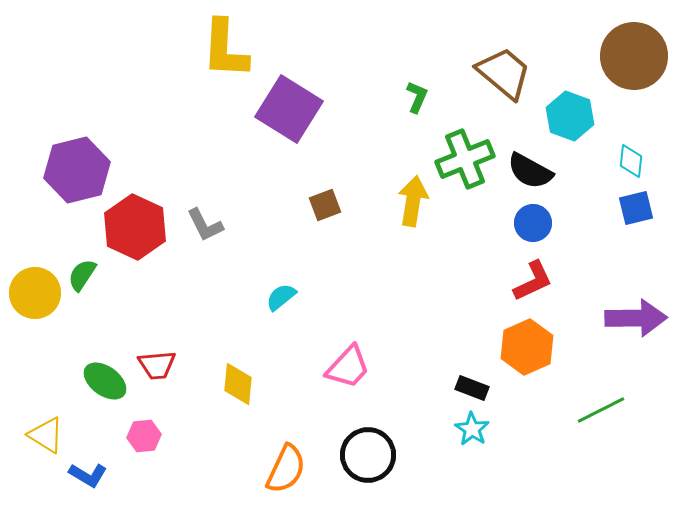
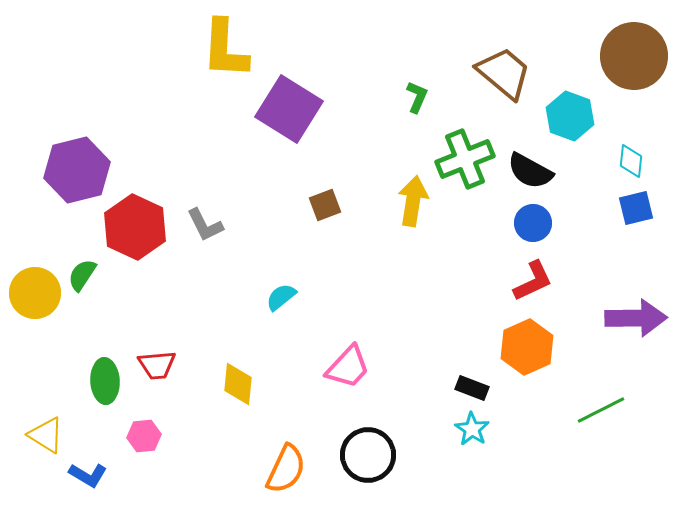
green ellipse: rotated 51 degrees clockwise
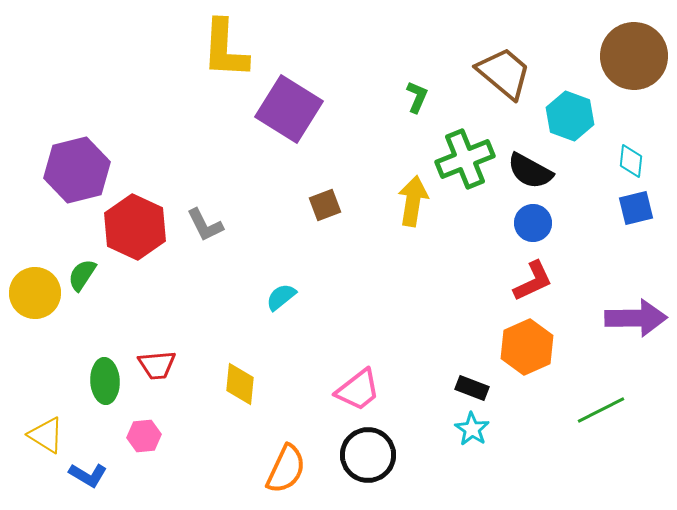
pink trapezoid: moved 10 px right, 23 px down; rotated 9 degrees clockwise
yellow diamond: moved 2 px right
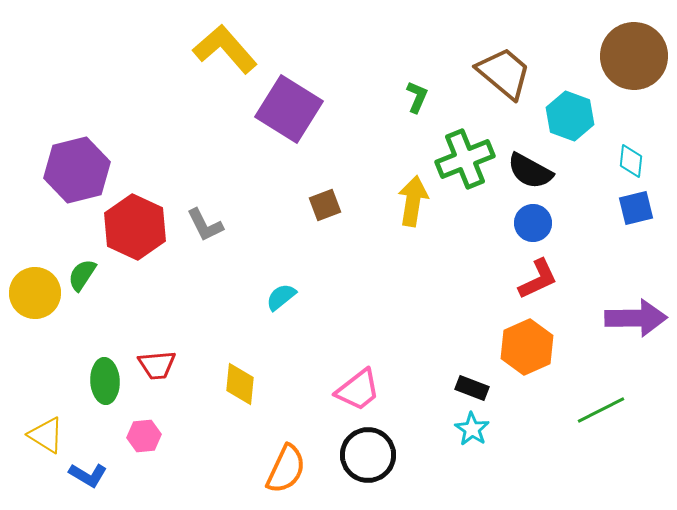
yellow L-shape: rotated 136 degrees clockwise
red L-shape: moved 5 px right, 2 px up
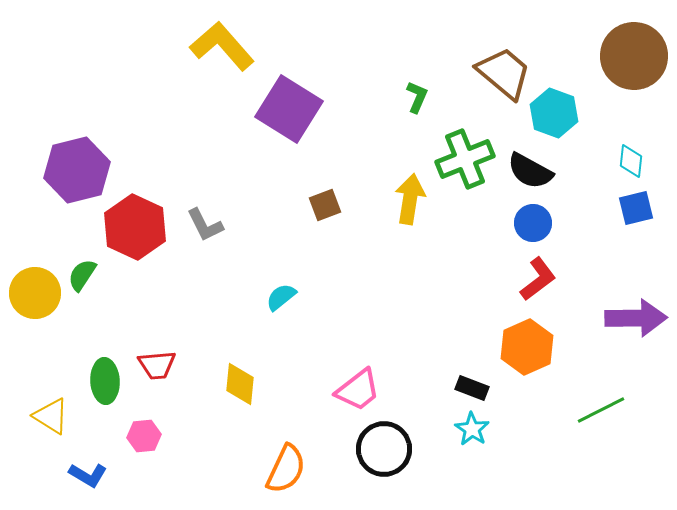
yellow L-shape: moved 3 px left, 3 px up
cyan hexagon: moved 16 px left, 3 px up
yellow arrow: moved 3 px left, 2 px up
red L-shape: rotated 12 degrees counterclockwise
yellow triangle: moved 5 px right, 19 px up
black circle: moved 16 px right, 6 px up
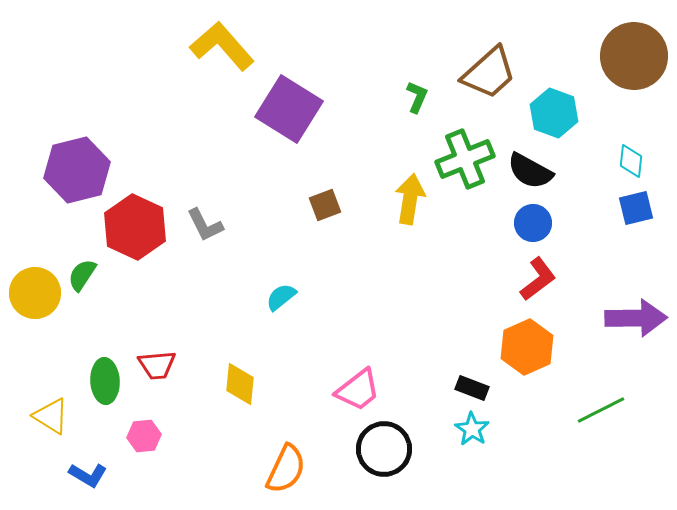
brown trapezoid: moved 15 px left; rotated 98 degrees clockwise
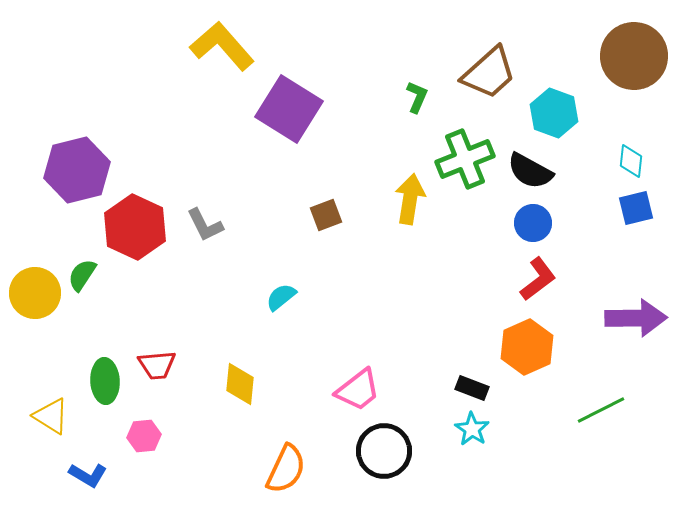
brown square: moved 1 px right, 10 px down
black circle: moved 2 px down
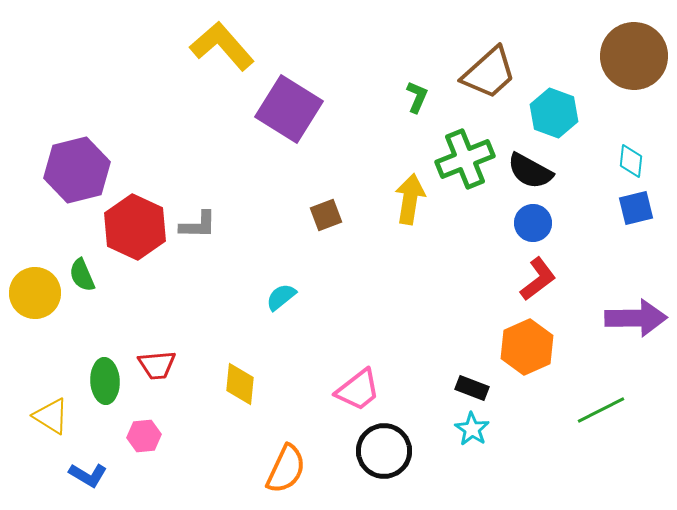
gray L-shape: moved 7 px left; rotated 63 degrees counterclockwise
green semicircle: rotated 56 degrees counterclockwise
